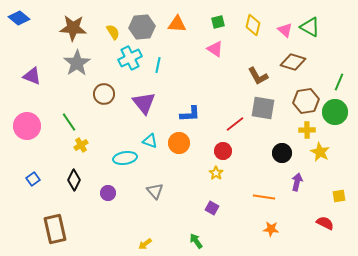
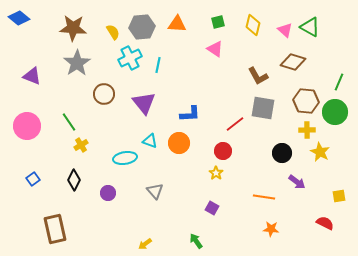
brown hexagon at (306, 101): rotated 15 degrees clockwise
purple arrow at (297, 182): rotated 114 degrees clockwise
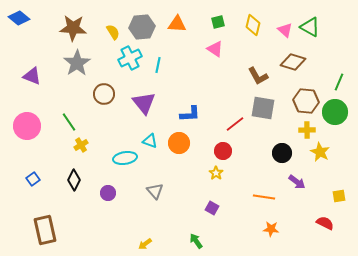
brown rectangle at (55, 229): moved 10 px left, 1 px down
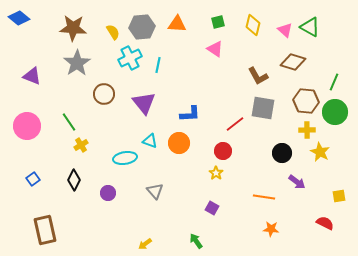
green line at (339, 82): moved 5 px left
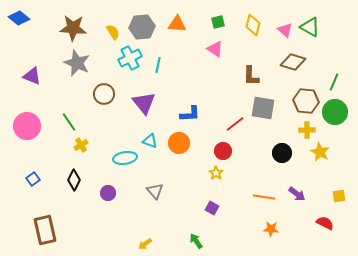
gray star at (77, 63): rotated 16 degrees counterclockwise
brown L-shape at (258, 76): moved 7 px left; rotated 30 degrees clockwise
purple arrow at (297, 182): moved 12 px down
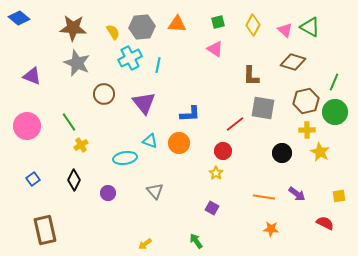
yellow diamond at (253, 25): rotated 15 degrees clockwise
brown hexagon at (306, 101): rotated 20 degrees counterclockwise
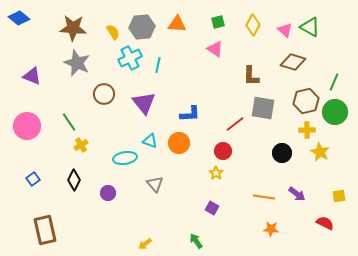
gray triangle at (155, 191): moved 7 px up
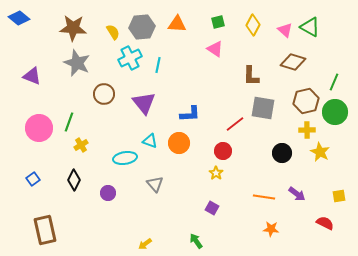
green line at (69, 122): rotated 54 degrees clockwise
pink circle at (27, 126): moved 12 px right, 2 px down
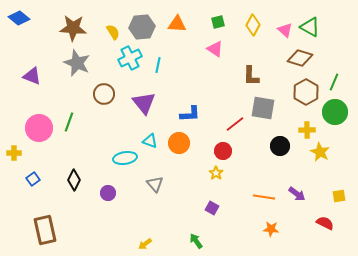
brown diamond at (293, 62): moved 7 px right, 4 px up
brown hexagon at (306, 101): moved 9 px up; rotated 15 degrees counterclockwise
yellow cross at (81, 145): moved 67 px left, 8 px down; rotated 32 degrees clockwise
black circle at (282, 153): moved 2 px left, 7 px up
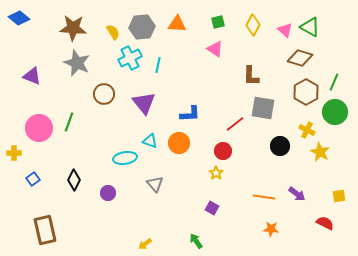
yellow cross at (307, 130): rotated 28 degrees clockwise
